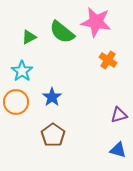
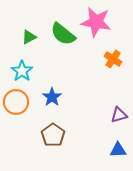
green semicircle: moved 1 px right, 2 px down
orange cross: moved 5 px right, 1 px up
blue triangle: rotated 18 degrees counterclockwise
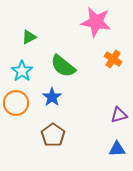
green semicircle: moved 32 px down
orange circle: moved 1 px down
blue triangle: moved 1 px left, 1 px up
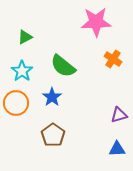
pink star: rotated 12 degrees counterclockwise
green triangle: moved 4 px left
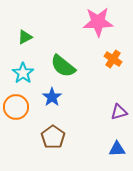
pink star: moved 2 px right
cyan star: moved 1 px right, 2 px down
orange circle: moved 4 px down
purple triangle: moved 3 px up
brown pentagon: moved 2 px down
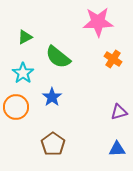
green semicircle: moved 5 px left, 9 px up
brown pentagon: moved 7 px down
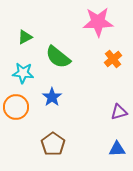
orange cross: rotated 18 degrees clockwise
cyan star: rotated 30 degrees counterclockwise
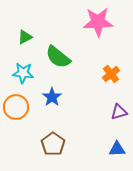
orange cross: moved 2 px left, 15 px down
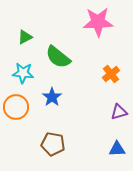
brown pentagon: rotated 25 degrees counterclockwise
